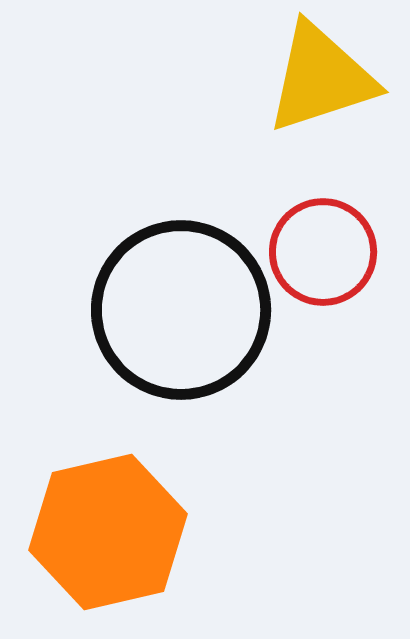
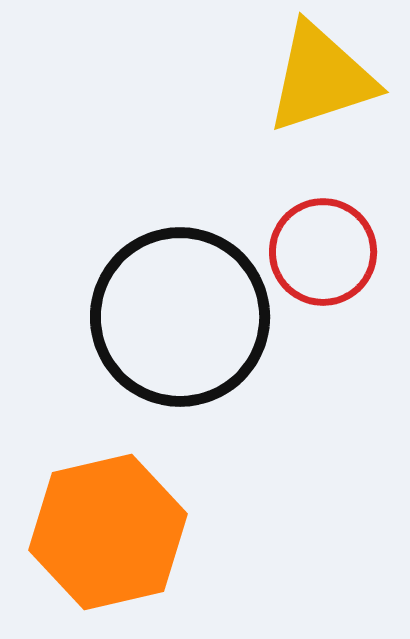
black circle: moved 1 px left, 7 px down
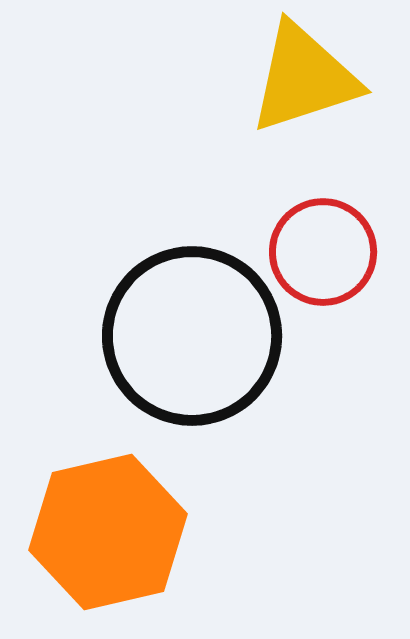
yellow triangle: moved 17 px left
black circle: moved 12 px right, 19 px down
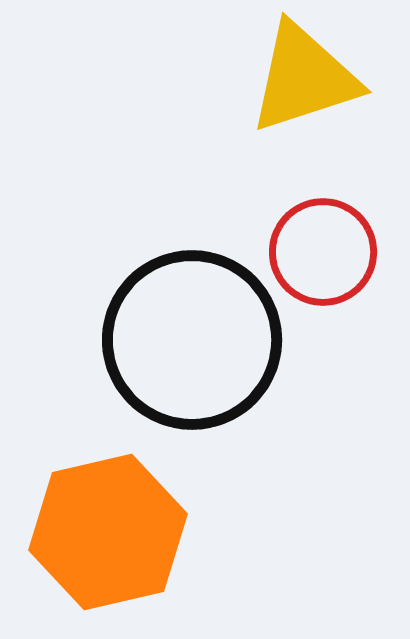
black circle: moved 4 px down
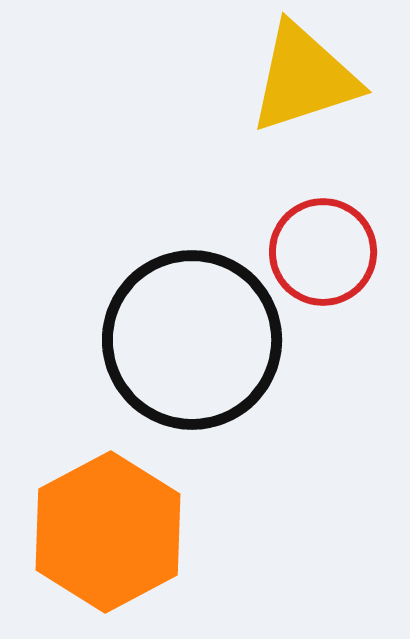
orange hexagon: rotated 15 degrees counterclockwise
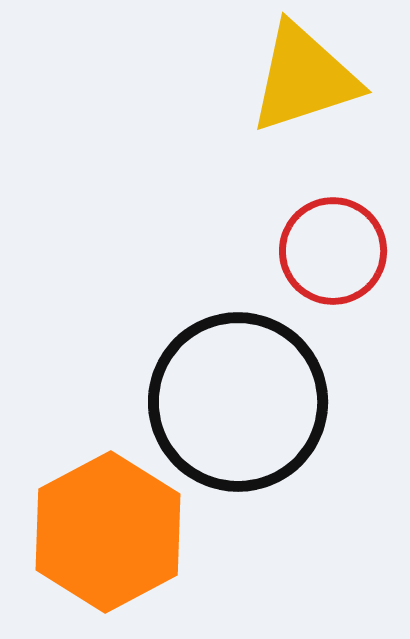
red circle: moved 10 px right, 1 px up
black circle: moved 46 px right, 62 px down
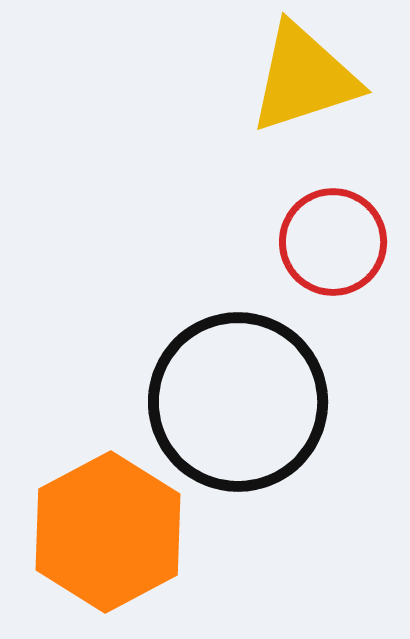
red circle: moved 9 px up
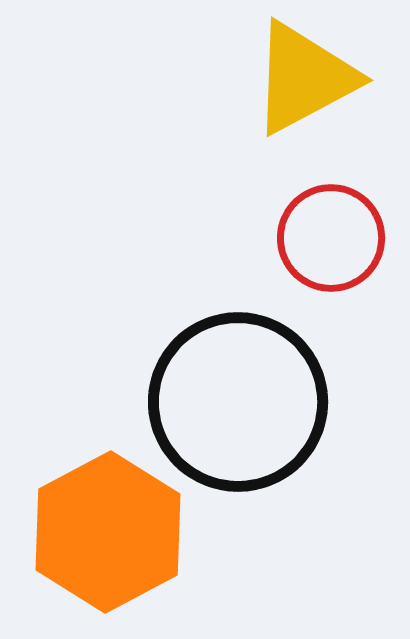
yellow triangle: rotated 10 degrees counterclockwise
red circle: moved 2 px left, 4 px up
